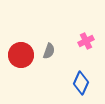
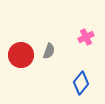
pink cross: moved 4 px up
blue diamond: rotated 15 degrees clockwise
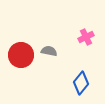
gray semicircle: rotated 98 degrees counterclockwise
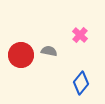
pink cross: moved 6 px left, 2 px up; rotated 21 degrees counterclockwise
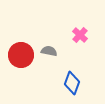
blue diamond: moved 9 px left; rotated 20 degrees counterclockwise
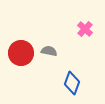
pink cross: moved 5 px right, 6 px up
red circle: moved 2 px up
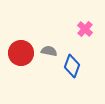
blue diamond: moved 17 px up
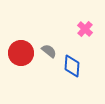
gray semicircle: rotated 28 degrees clockwise
blue diamond: rotated 15 degrees counterclockwise
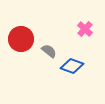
red circle: moved 14 px up
blue diamond: rotated 75 degrees counterclockwise
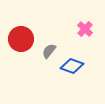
gray semicircle: rotated 91 degrees counterclockwise
